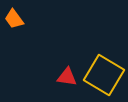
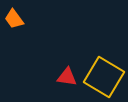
yellow square: moved 2 px down
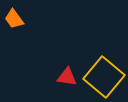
yellow square: rotated 9 degrees clockwise
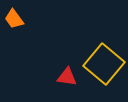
yellow square: moved 13 px up
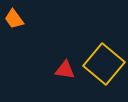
red triangle: moved 2 px left, 7 px up
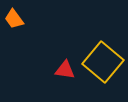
yellow square: moved 1 px left, 2 px up
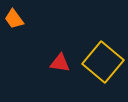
red triangle: moved 5 px left, 7 px up
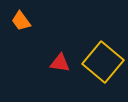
orange trapezoid: moved 7 px right, 2 px down
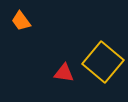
red triangle: moved 4 px right, 10 px down
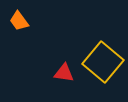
orange trapezoid: moved 2 px left
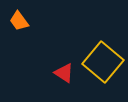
red triangle: rotated 25 degrees clockwise
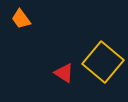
orange trapezoid: moved 2 px right, 2 px up
